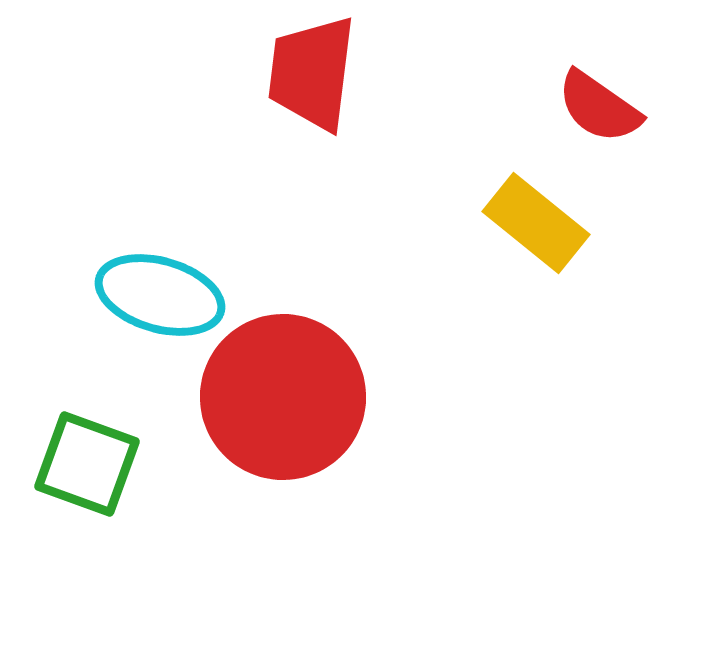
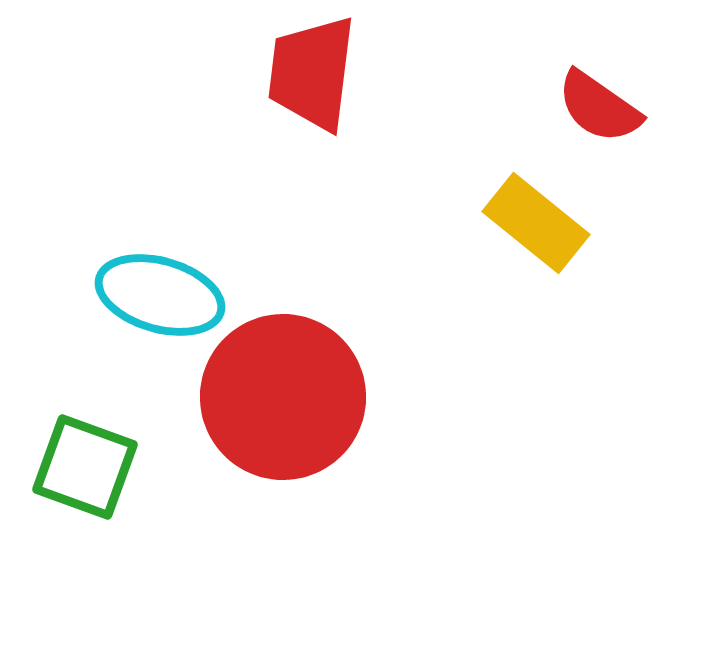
green square: moved 2 px left, 3 px down
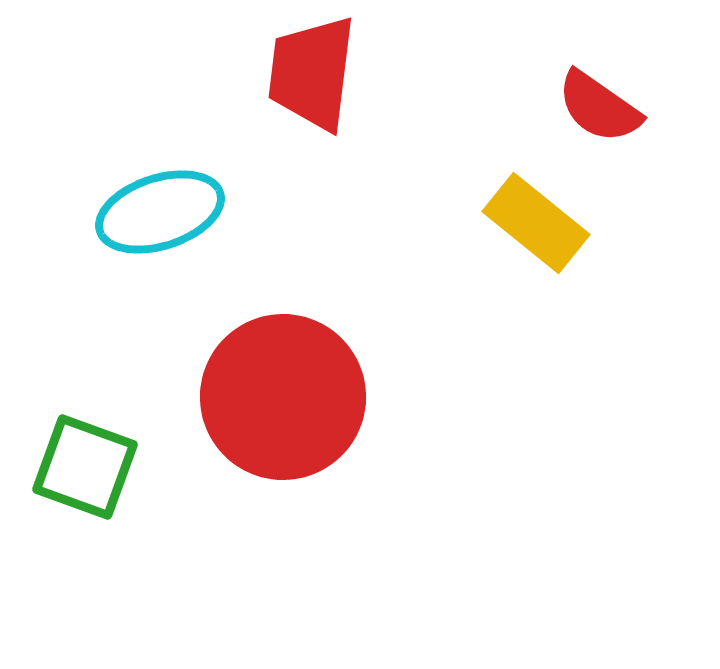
cyan ellipse: moved 83 px up; rotated 34 degrees counterclockwise
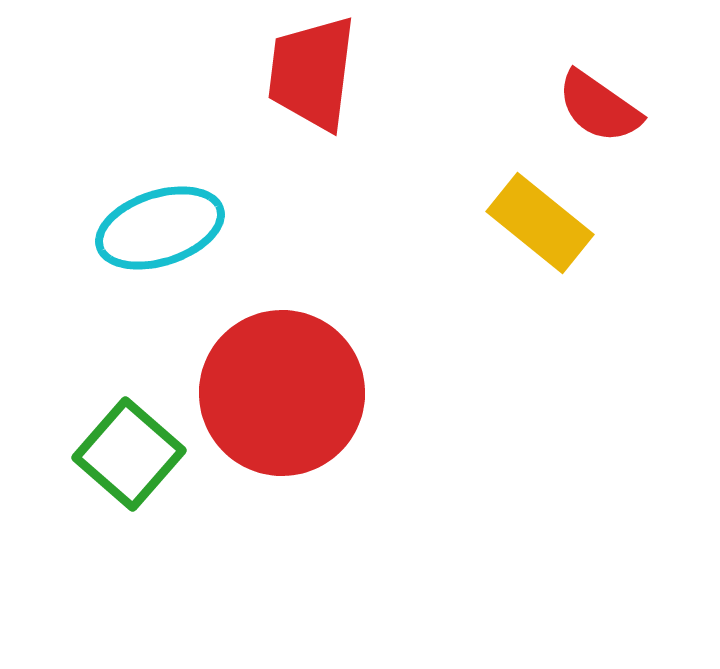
cyan ellipse: moved 16 px down
yellow rectangle: moved 4 px right
red circle: moved 1 px left, 4 px up
green square: moved 44 px right, 13 px up; rotated 21 degrees clockwise
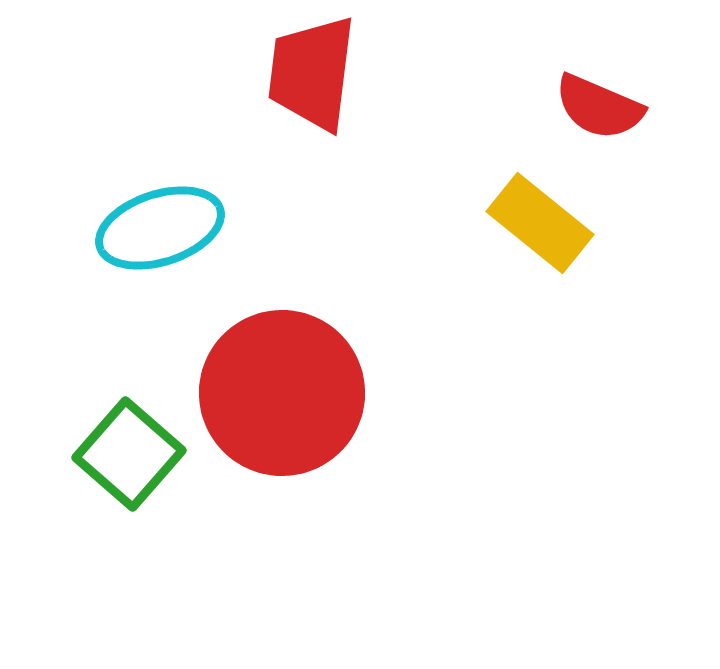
red semicircle: rotated 12 degrees counterclockwise
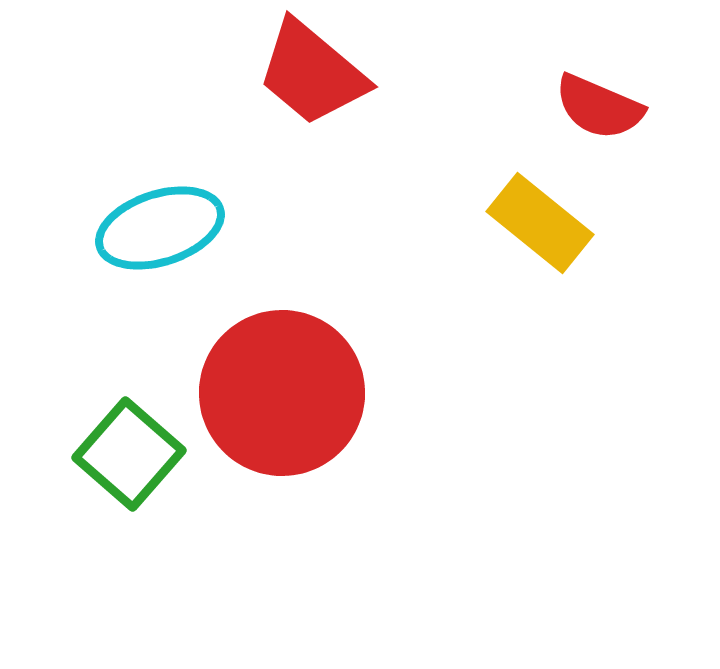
red trapezoid: rotated 57 degrees counterclockwise
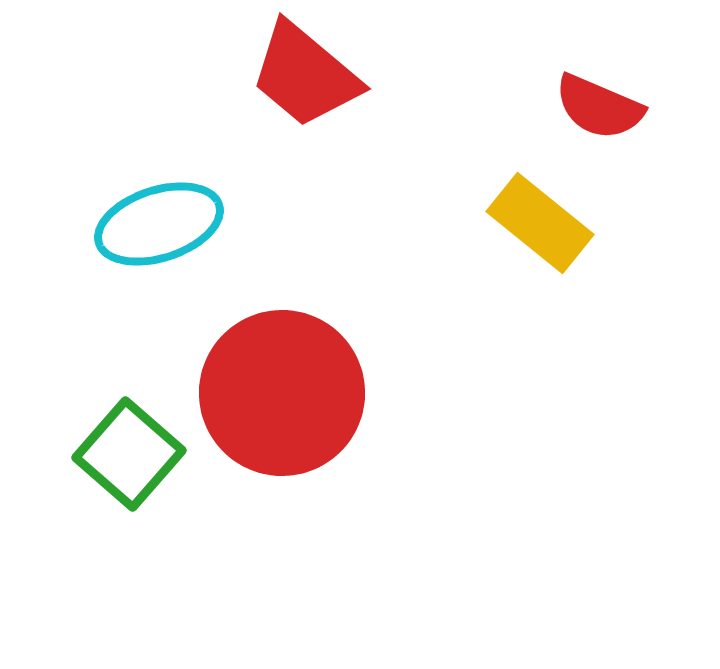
red trapezoid: moved 7 px left, 2 px down
cyan ellipse: moved 1 px left, 4 px up
